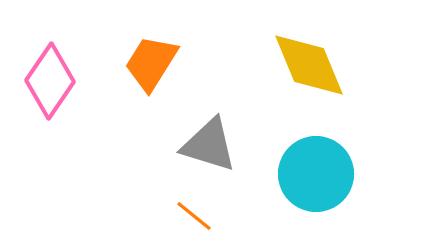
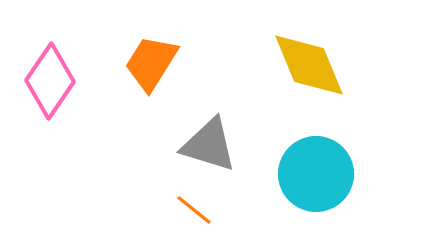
orange line: moved 6 px up
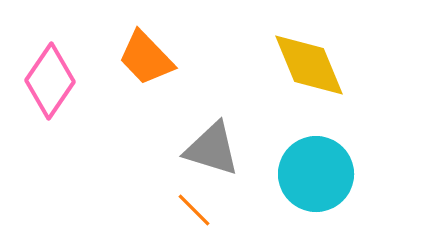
orange trapezoid: moved 5 px left, 5 px up; rotated 76 degrees counterclockwise
gray triangle: moved 3 px right, 4 px down
orange line: rotated 6 degrees clockwise
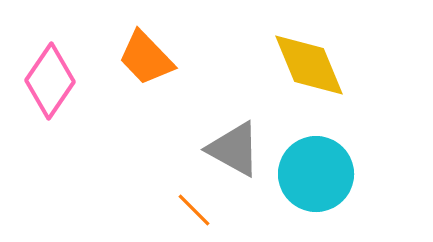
gray triangle: moved 22 px right; rotated 12 degrees clockwise
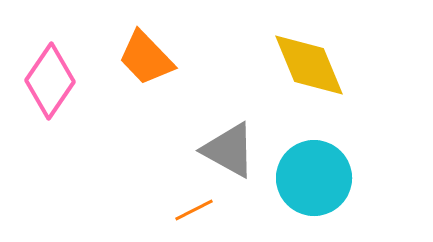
gray triangle: moved 5 px left, 1 px down
cyan circle: moved 2 px left, 4 px down
orange line: rotated 72 degrees counterclockwise
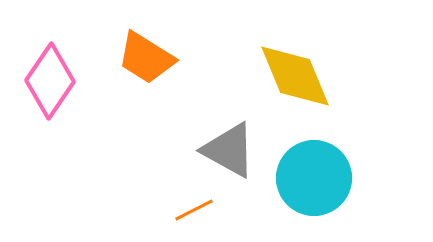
orange trapezoid: rotated 14 degrees counterclockwise
yellow diamond: moved 14 px left, 11 px down
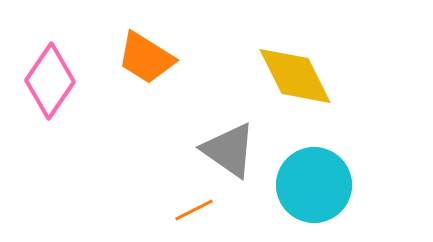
yellow diamond: rotated 4 degrees counterclockwise
gray triangle: rotated 6 degrees clockwise
cyan circle: moved 7 px down
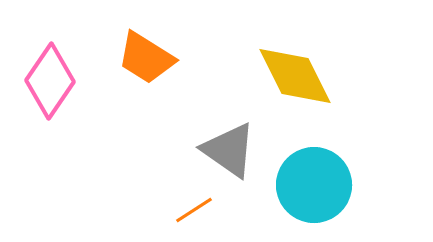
orange line: rotated 6 degrees counterclockwise
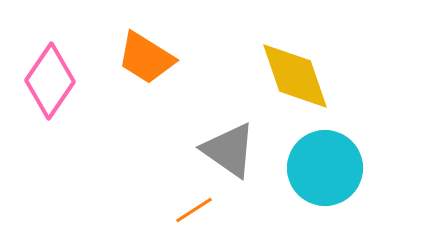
yellow diamond: rotated 8 degrees clockwise
cyan circle: moved 11 px right, 17 px up
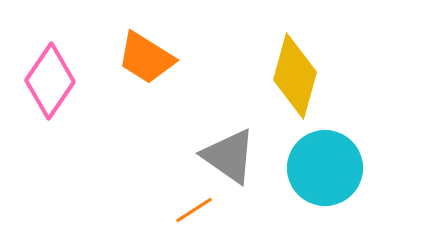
yellow diamond: rotated 34 degrees clockwise
gray triangle: moved 6 px down
